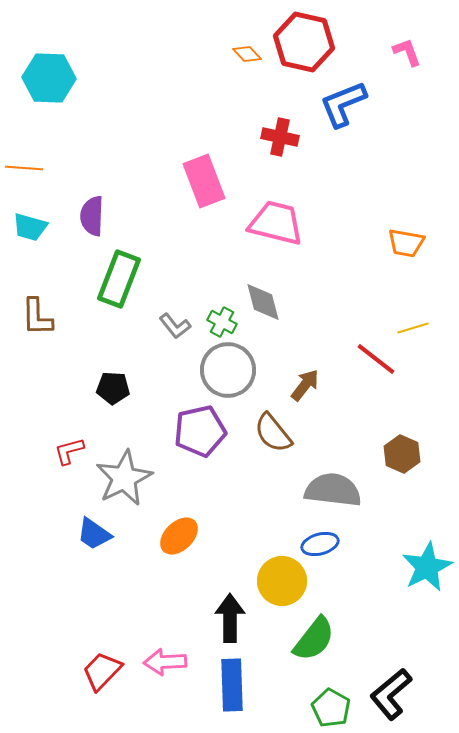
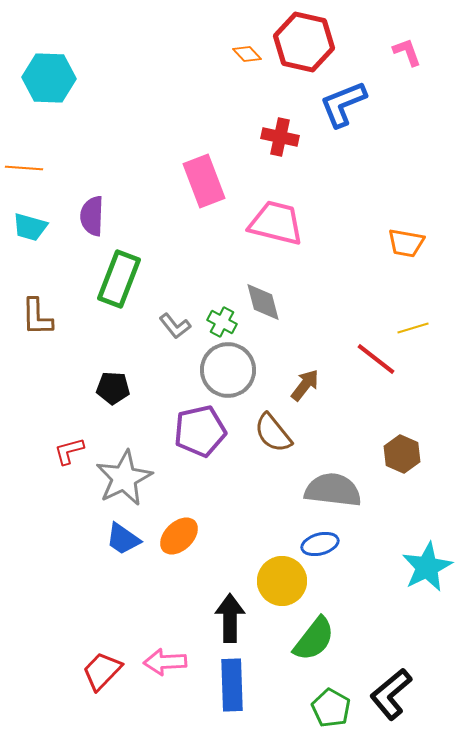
blue trapezoid: moved 29 px right, 5 px down
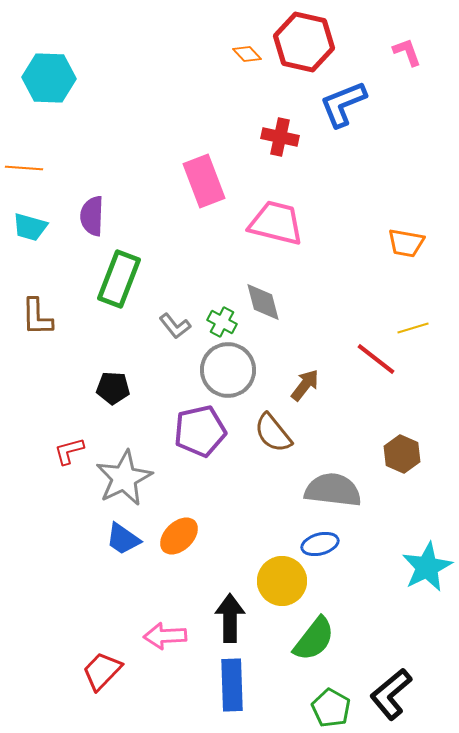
pink arrow: moved 26 px up
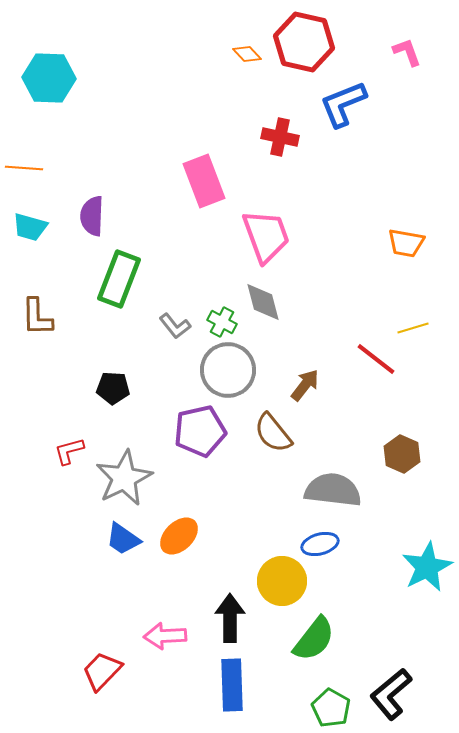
pink trapezoid: moved 10 px left, 13 px down; rotated 56 degrees clockwise
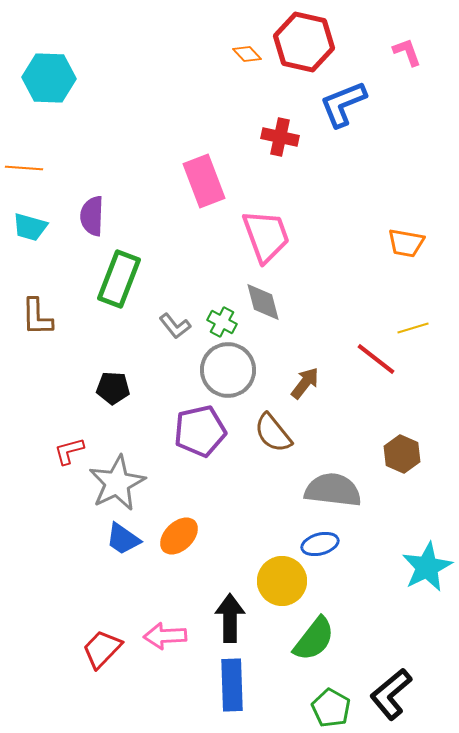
brown arrow: moved 2 px up
gray star: moved 7 px left, 5 px down
red trapezoid: moved 22 px up
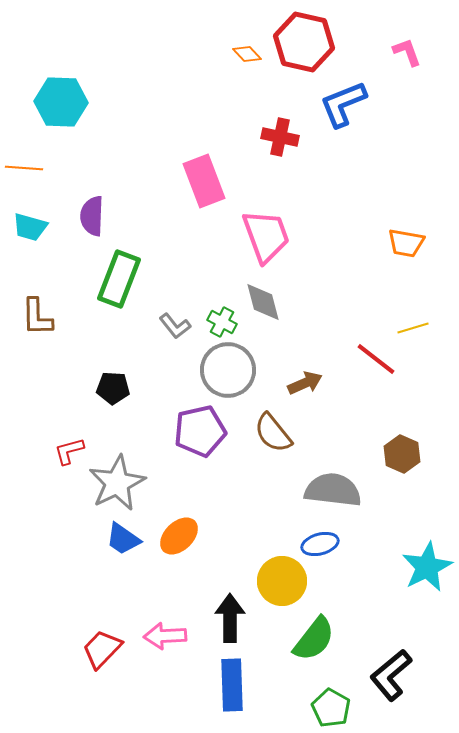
cyan hexagon: moved 12 px right, 24 px down
brown arrow: rotated 28 degrees clockwise
black L-shape: moved 19 px up
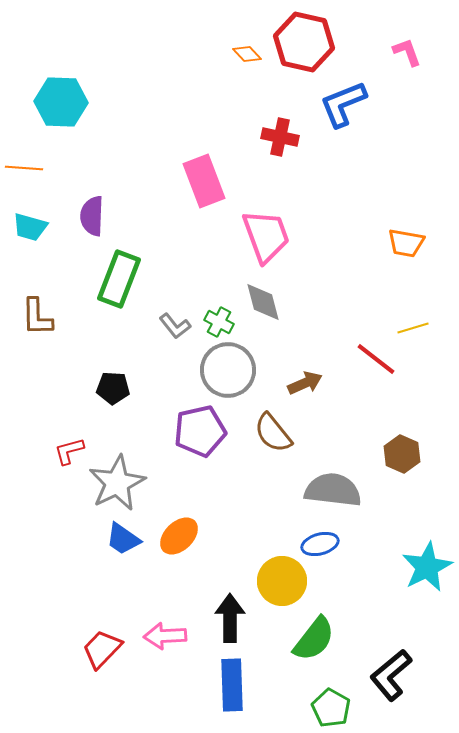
green cross: moved 3 px left
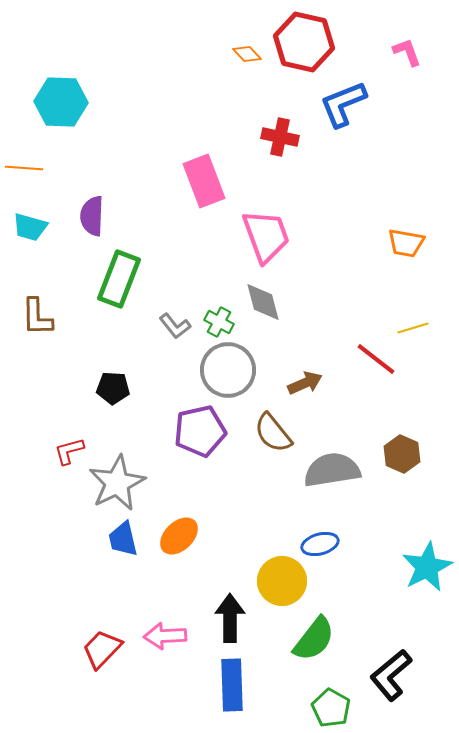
gray semicircle: moved 1 px left, 20 px up; rotated 16 degrees counterclockwise
blue trapezoid: rotated 42 degrees clockwise
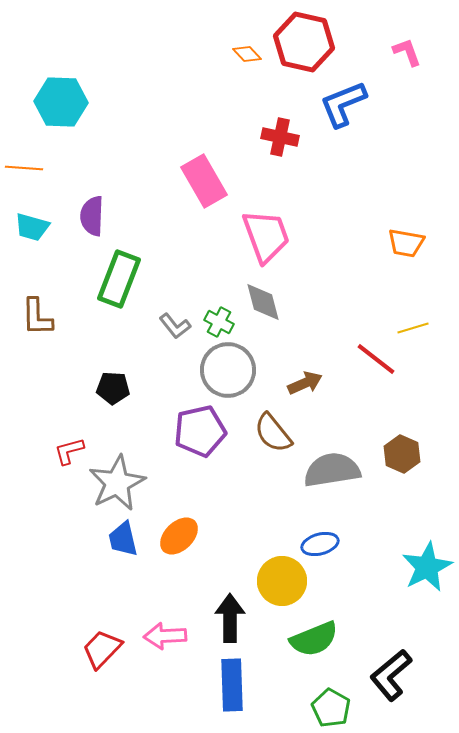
pink rectangle: rotated 9 degrees counterclockwise
cyan trapezoid: moved 2 px right
green semicircle: rotated 30 degrees clockwise
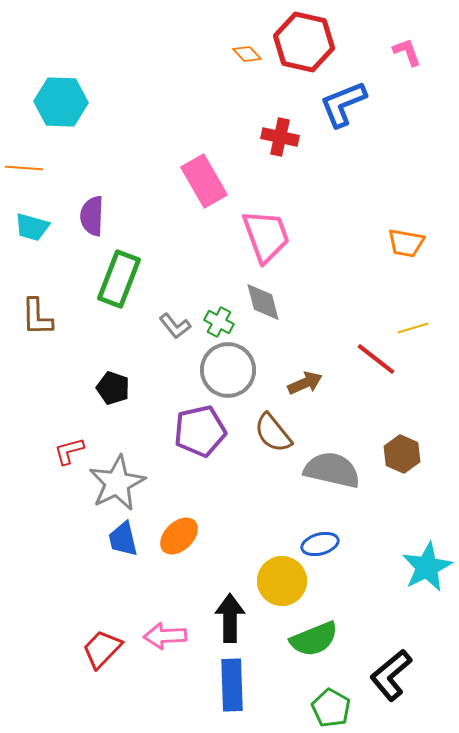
black pentagon: rotated 16 degrees clockwise
gray semicircle: rotated 22 degrees clockwise
